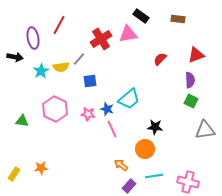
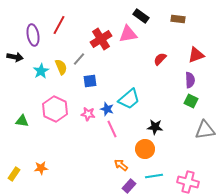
purple ellipse: moved 3 px up
yellow semicircle: rotated 105 degrees counterclockwise
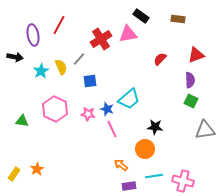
orange star: moved 4 px left, 1 px down; rotated 24 degrees counterclockwise
pink cross: moved 5 px left, 1 px up
purple rectangle: rotated 40 degrees clockwise
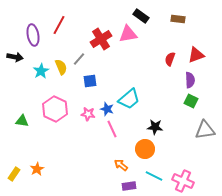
red semicircle: moved 10 px right; rotated 24 degrees counterclockwise
cyan line: rotated 36 degrees clockwise
pink cross: rotated 10 degrees clockwise
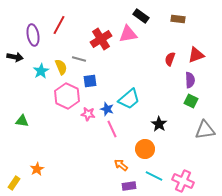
gray line: rotated 64 degrees clockwise
pink hexagon: moved 12 px right, 13 px up
black star: moved 4 px right, 3 px up; rotated 28 degrees clockwise
yellow rectangle: moved 9 px down
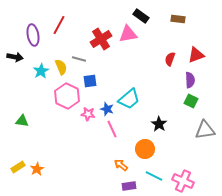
yellow rectangle: moved 4 px right, 16 px up; rotated 24 degrees clockwise
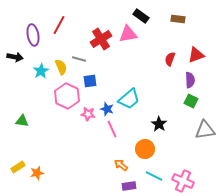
orange star: moved 4 px down; rotated 16 degrees clockwise
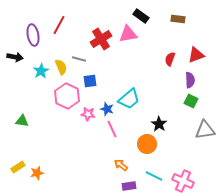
orange circle: moved 2 px right, 5 px up
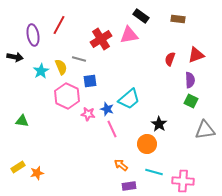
pink triangle: moved 1 px right, 1 px down
cyan line: moved 4 px up; rotated 12 degrees counterclockwise
pink cross: rotated 20 degrees counterclockwise
